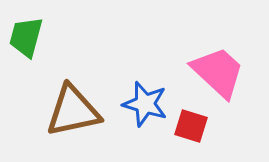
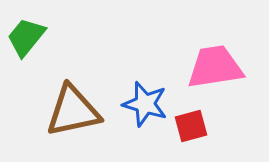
green trapezoid: rotated 24 degrees clockwise
pink trapezoid: moved 3 px left, 5 px up; rotated 52 degrees counterclockwise
red square: rotated 32 degrees counterclockwise
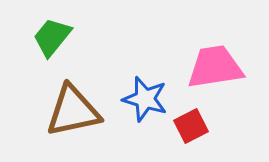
green trapezoid: moved 26 px right
blue star: moved 5 px up
red square: rotated 12 degrees counterclockwise
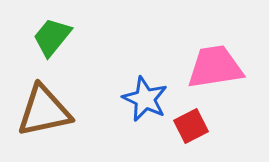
blue star: rotated 9 degrees clockwise
brown triangle: moved 29 px left
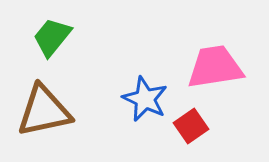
red square: rotated 8 degrees counterclockwise
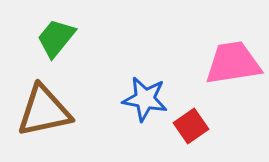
green trapezoid: moved 4 px right, 1 px down
pink trapezoid: moved 18 px right, 4 px up
blue star: rotated 15 degrees counterclockwise
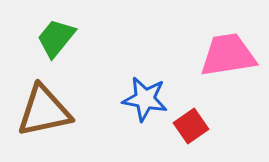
pink trapezoid: moved 5 px left, 8 px up
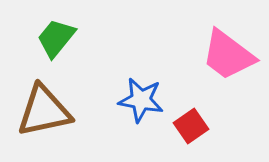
pink trapezoid: rotated 134 degrees counterclockwise
blue star: moved 4 px left, 1 px down
